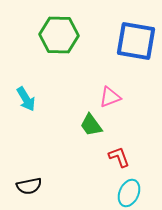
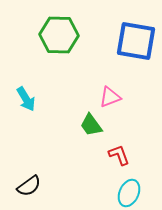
red L-shape: moved 2 px up
black semicircle: rotated 25 degrees counterclockwise
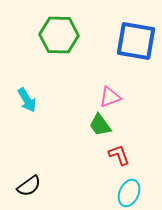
cyan arrow: moved 1 px right, 1 px down
green trapezoid: moved 9 px right
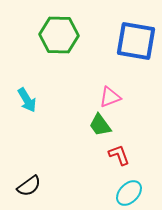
cyan ellipse: rotated 20 degrees clockwise
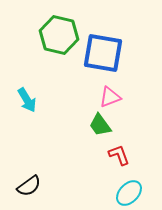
green hexagon: rotated 12 degrees clockwise
blue square: moved 33 px left, 12 px down
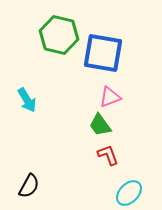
red L-shape: moved 11 px left
black semicircle: rotated 25 degrees counterclockwise
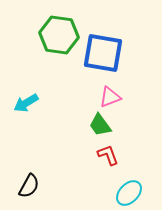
green hexagon: rotated 6 degrees counterclockwise
cyan arrow: moved 1 px left, 3 px down; rotated 90 degrees clockwise
